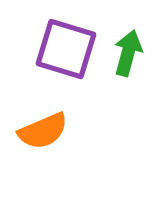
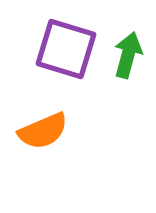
green arrow: moved 2 px down
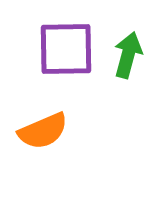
purple square: rotated 18 degrees counterclockwise
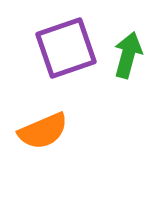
purple square: moved 1 px up; rotated 18 degrees counterclockwise
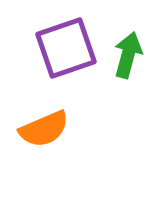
orange semicircle: moved 1 px right, 2 px up
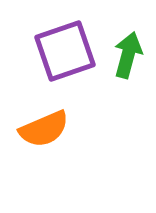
purple square: moved 1 px left, 3 px down
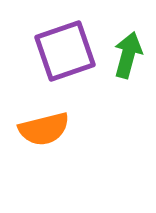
orange semicircle: rotated 9 degrees clockwise
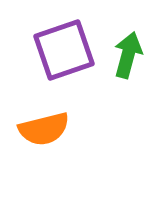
purple square: moved 1 px left, 1 px up
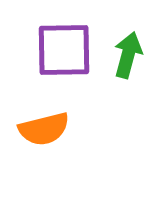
purple square: rotated 18 degrees clockwise
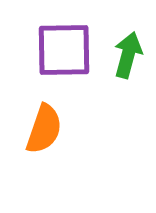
orange semicircle: rotated 57 degrees counterclockwise
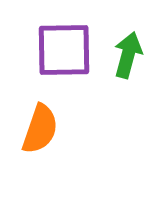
orange semicircle: moved 4 px left
